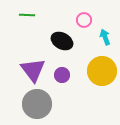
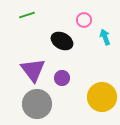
green line: rotated 21 degrees counterclockwise
yellow circle: moved 26 px down
purple circle: moved 3 px down
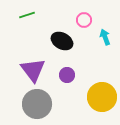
purple circle: moved 5 px right, 3 px up
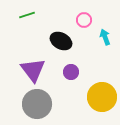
black ellipse: moved 1 px left
purple circle: moved 4 px right, 3 px up
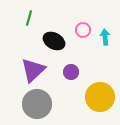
green line: moved 2 px right, 3 px down; rotated 56 degrees counterclockwise
pink circle: moved 1 px left, 10 px down
cyan arrow: rotated 14 degrees clockwise
black ellipse: moved 7 px left
purple triangle: rotated 24 degrees clockwise
yellow circle: moved 2 px left
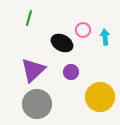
black ellipse: moved 8 px right, 2 px down
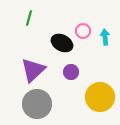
pink circle: moved 1 px down
